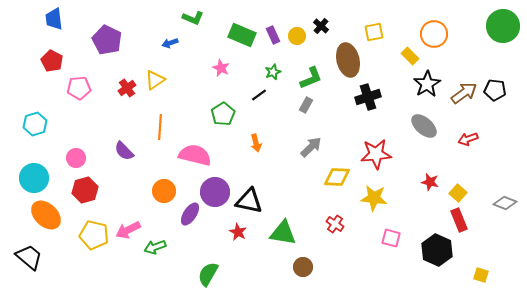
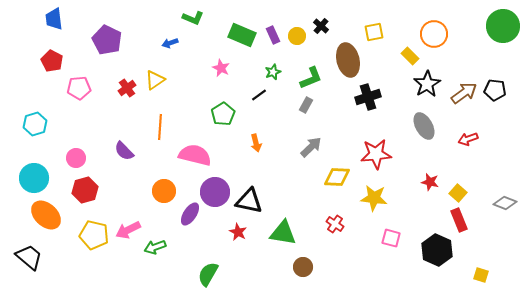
gray ellipse at (424, 126): rotated 20 degrees clockwise
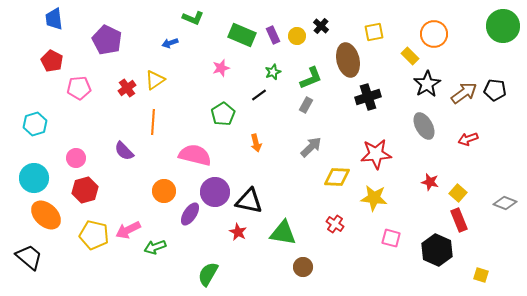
pink star at (221, 68): rotated 30 degrees clockwise
orange line at (160, 127): moved 7 px left, 5 px up
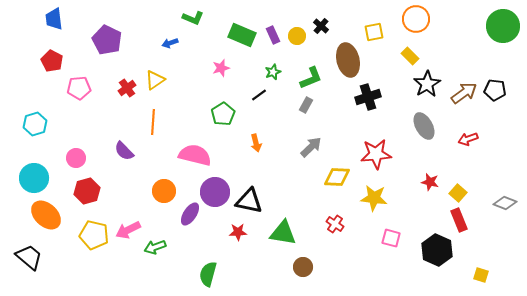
orange circle at (434, 34): moved 18 px left, 15 px up
red hexagon at (85, 190): moved 2 px right, 1 px down
red star at (238, 232): rotated 30 degrees counterclockwise
green semicircle at (208, 274): rotated 15 degrees counterclockwise
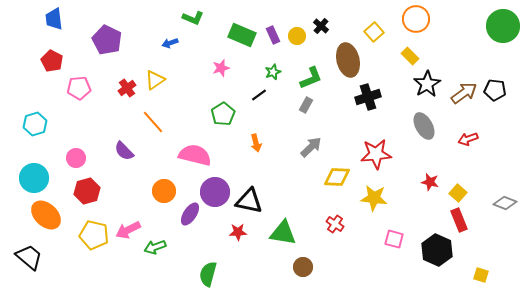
yellow square at (374, 32): rotated 30 degrees counterclockwise
orange line at (153, 122): rotated 45 degrees counterclockwise
pink square at (391, 238): moved 3 px right, 1 px down
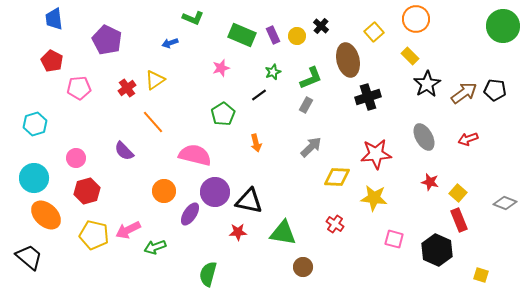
gray ellipse at (424, 126): moved 11 px down
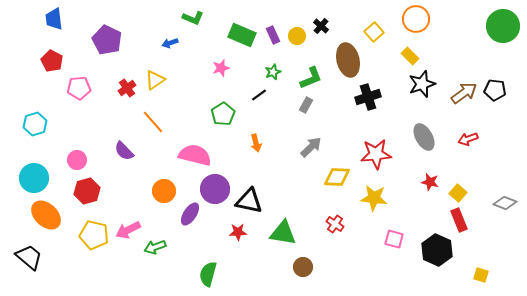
black star at (427, 84): moved 5 px left; rotated 12 degrees clockwise
pink circle at (76, 158): moved 1 px right, 2 px down
purple circle at (215, 192): moved 3 px up
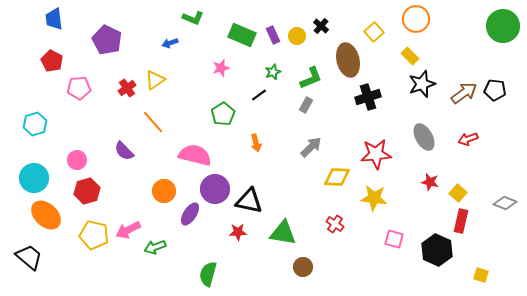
red rectangle at (459, 220): moved 2 px right, 1 px down; rotated 35 degrees clockwise
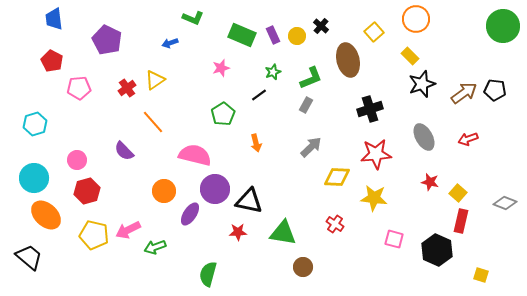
black cross at (368, 97): moved 2 px right, 12 px down
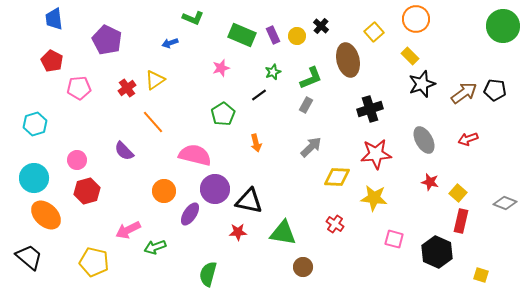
gray ellipse at (424, 137): moved 3 px down
yellow pentagon at (94, 235): moved 27 px down
black hexagon at (437, 250): moved 2 px down
